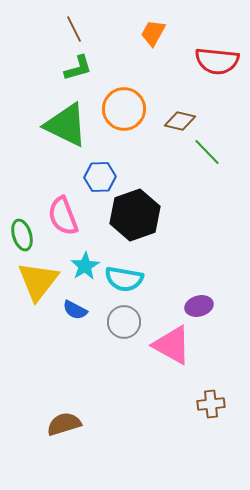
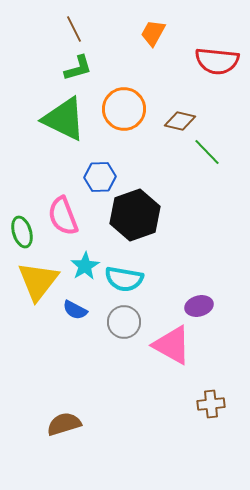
green triangle: moved 2 px left, 6 px up
green ellipse: moved 3 px up
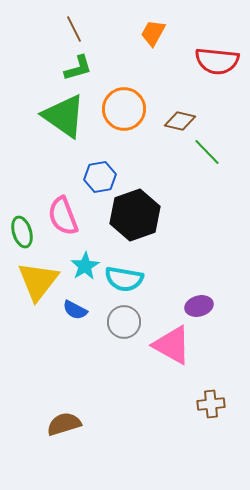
green triangle: moved 3 px up; rotated 9 degrees clockwise
blue hexagon: rotated 8 degrees counterclockwise
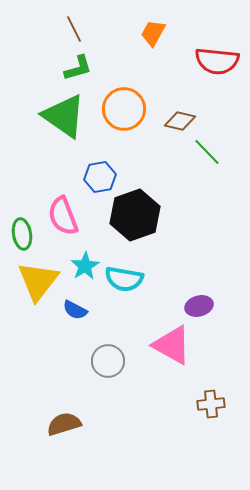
green ellipse: moved 2 px down; rotated 8 degrees clockwise
gray circle: moved 16 px left, 39 px down
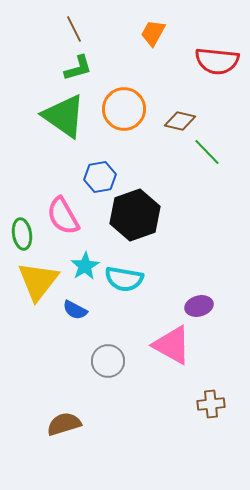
pink semicircle: rotated 9 degrees counterclockwise
